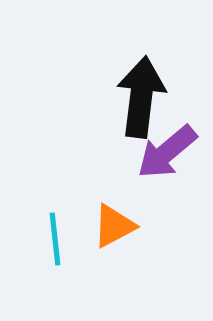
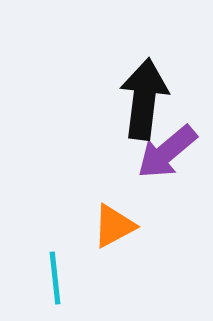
black arrow: moved 3 px right, 2 px down
cyan line: moved 39 px down
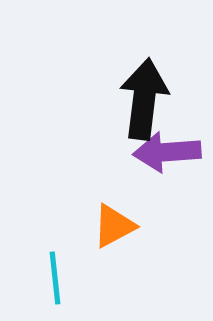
purple arrow: rotated 36 degrees clockwise
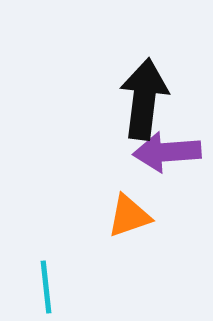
orange triangle: moved 15 px right, 10 px up; rotated 9 degrees clockwise
cyan line: moved 9 px left, 9 px down
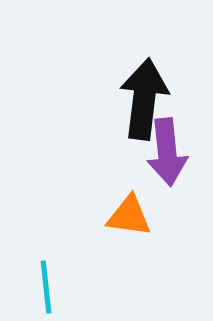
purple arrow: rotated 92 degrees counterclockwise
orange triangle: rotated 27 degrees clockwise
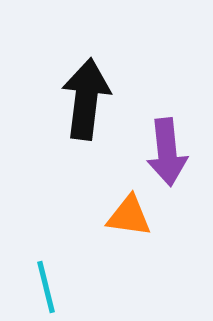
black arrow: moved 58 px left
cyan line: rotated 8 degrees counterclockwise
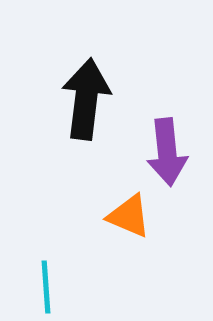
orange triangle: rotated 15 degrees clockwise
cyan line: rotated 10 degrees clockwise
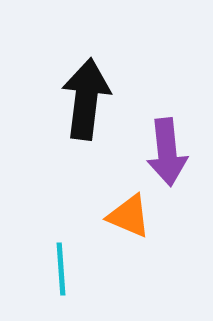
cyan line: moved 15 px right, 18 px up
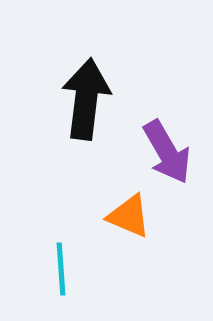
purple arrow: rotated 24 degrees counterclockwise
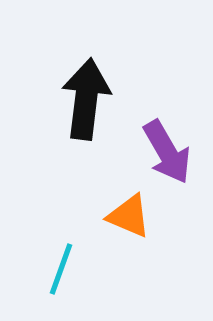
cyan line: rotated 24 degrees clockwise
